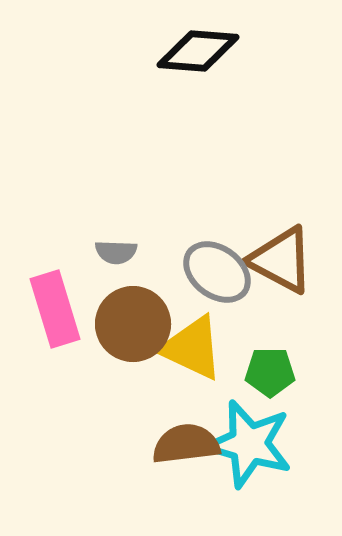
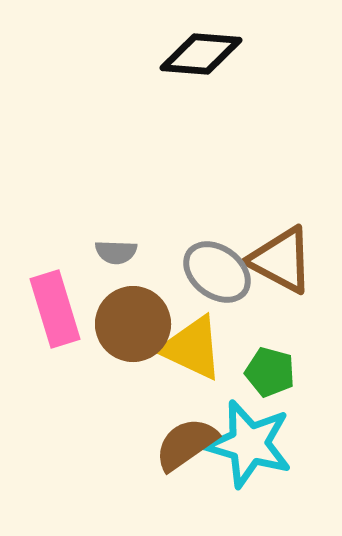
black diamond: moved 3 px right, 3 px down
green pentagon: rotated 15 degrees clockwise
brown semicircle: rotated 28 degrees counterclockwise
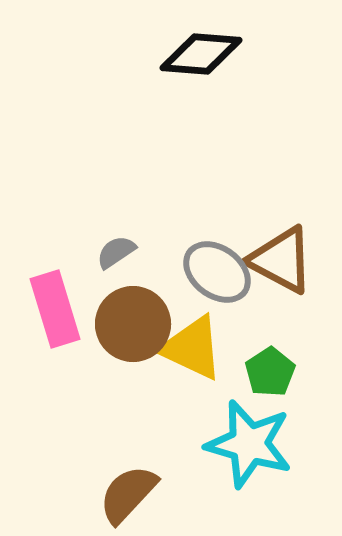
gray semicircle: rotated 144 degrees clockwise
green pentagon: rotated 24 degrees clockwise
brown semicircle: moved 58 px left, 50 px down; rotated 12 degrees counterclockwise
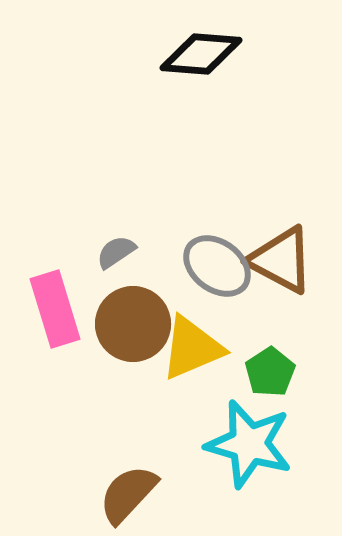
gray ellipse: moved 6 px up
yellow triangle: rotated 48 degrees counterclockwise
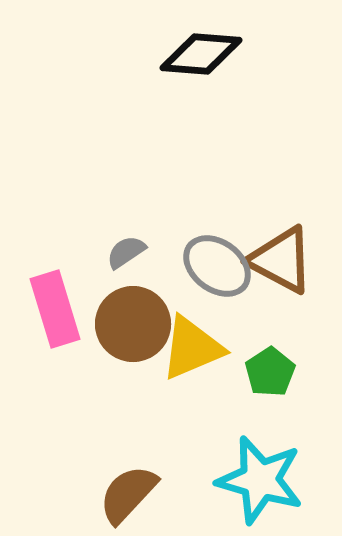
gray semicircle: moved 10 px right
cyan star: moved 11 px right, 36 px down
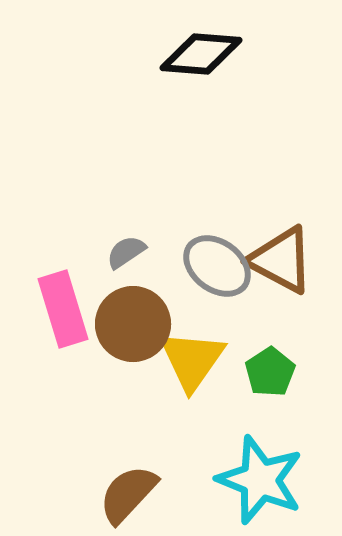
pink rectangle: moved 8 px right
yellow triangle: moved 12 px down; rotated 32 degrees counterclockwise
cyan star: rotated 6 degrees clockwise
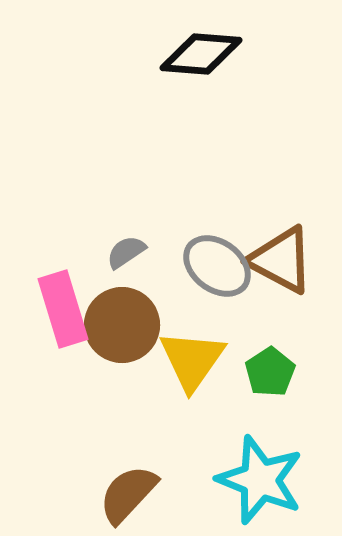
brown circle: moved 11 px left, 1 px down
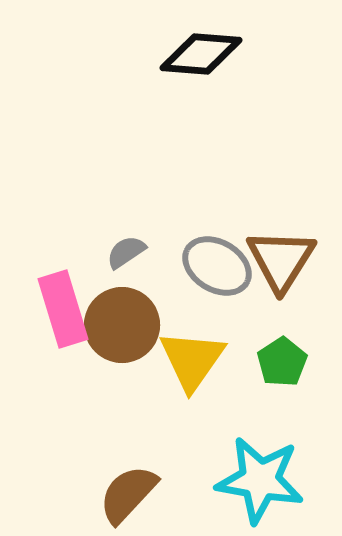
brown triangle: rotated 34 degrees clockwise
gray ellipse: rotated 6 degrees counterclockwise
green pentagon: moved 12 px right, 10 px up
cyan star: rotated 12 degrees counterclockwise
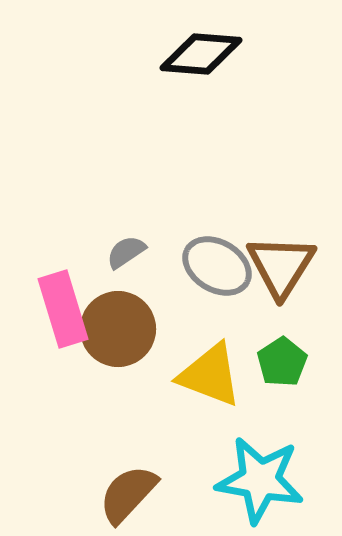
brown triangle: moved 6 px down
brown circle: moved 4 px left, 4 px down
yellow triangle: moved 18 px right, 15 px down; rotated 44 degrees counterclockwise
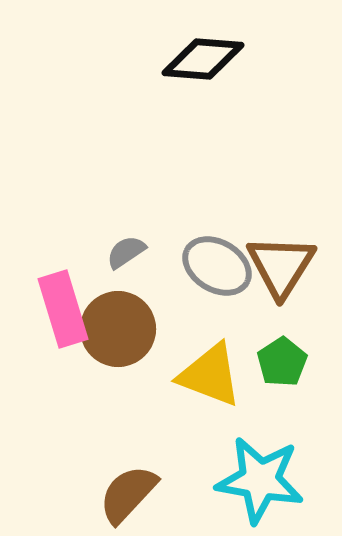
black diamond: moved 2 px right, 5 px down
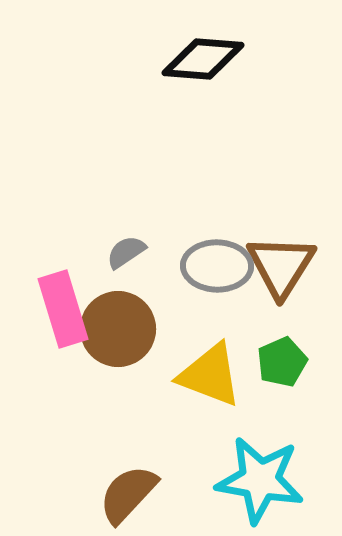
gray ellipse: rotated 30 degrees counterclockwise
green pentagon: rotated 9 degrees clockwise
